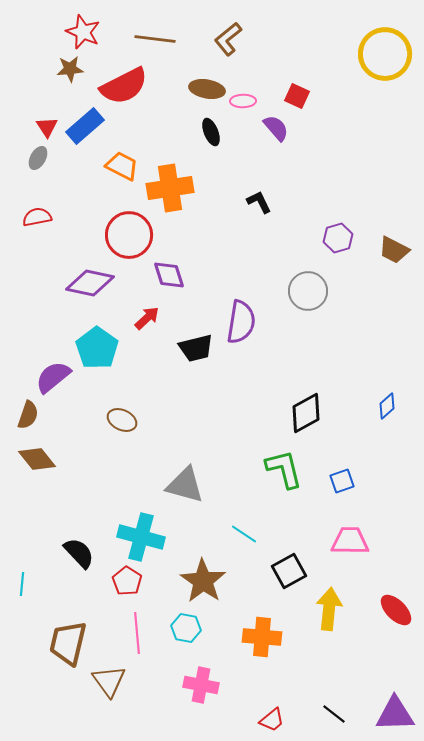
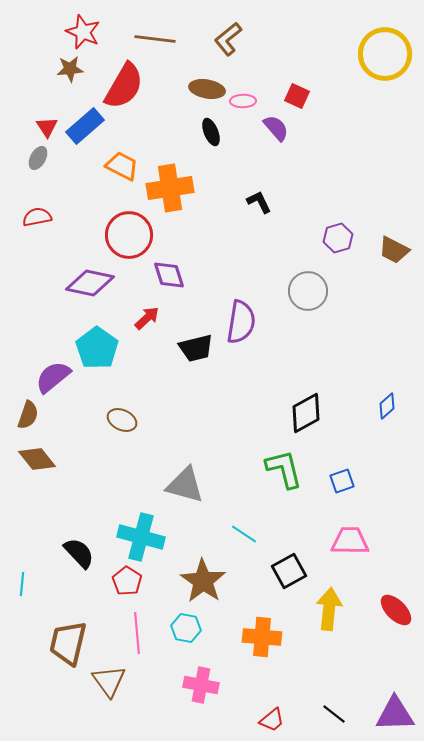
red semicircle at (124, 86): rotated 33 degrees counterclockwise
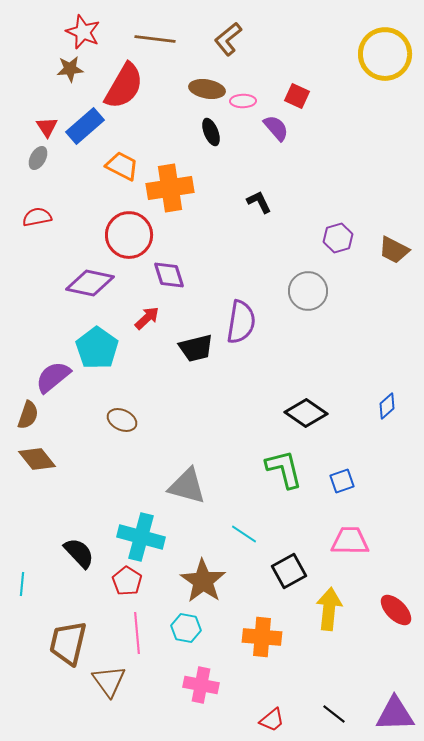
black diamond at (306, 413): rotated 63 degrees clockwise
gray triangle at (185, 485): moved 2 px right, 1 px down
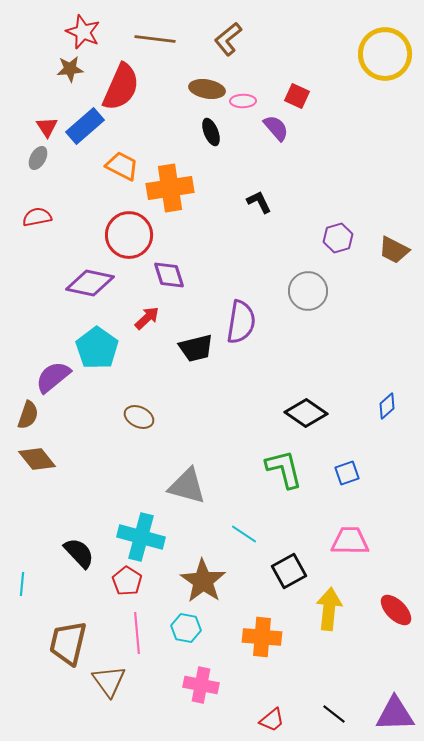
red semicircle at (124, 86): moved 3 px left, 1 px down; rotated 6 degrees counterclockwise
brown ellipse at (122, 420): moved 17 px right, 3 px up
blue square at (342, 481): moved 5 px right, 8 px up
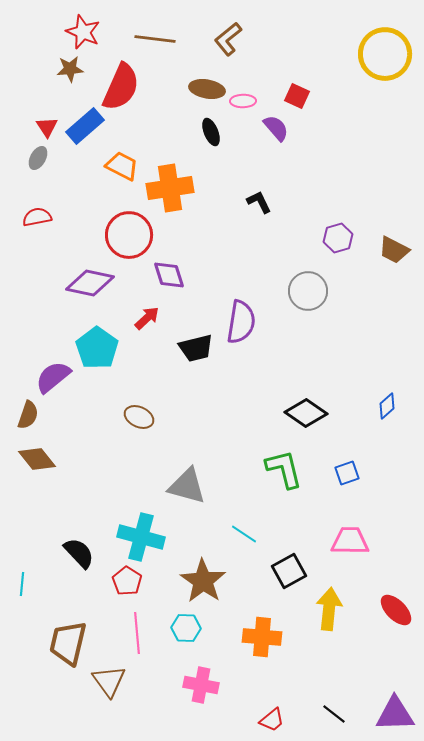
cyan hexagon at (186, 628): rotated 8 degrees counterclockwise
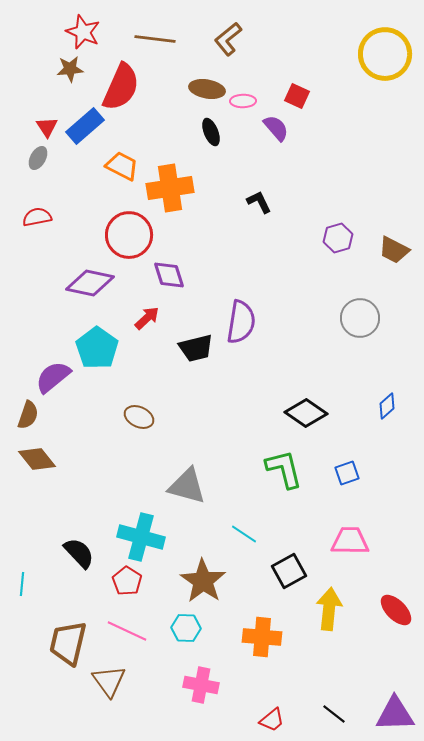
gray circle at (308, 291): moved 52 px right, 27 px down
pink line at (137, 633): moved 10 px left, 2 px up; rotated 60 degrees counterclockwise
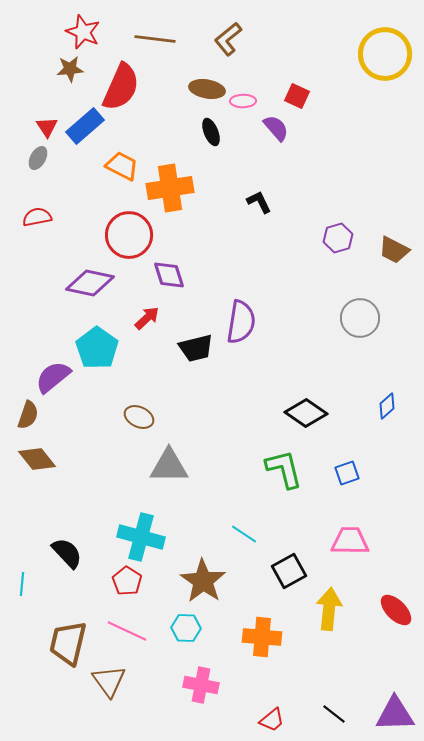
gray triangle at (187, 486): moved 18 px left, 20 px up; rotated 15 degrees counterclockwise
black semicircle at (79, 553): moved 12 px left
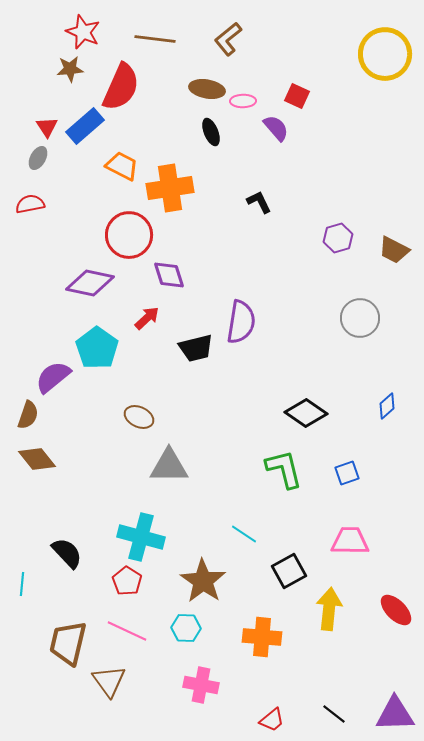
red semicircle at (37, 217): moved 7 px left, 13 px up
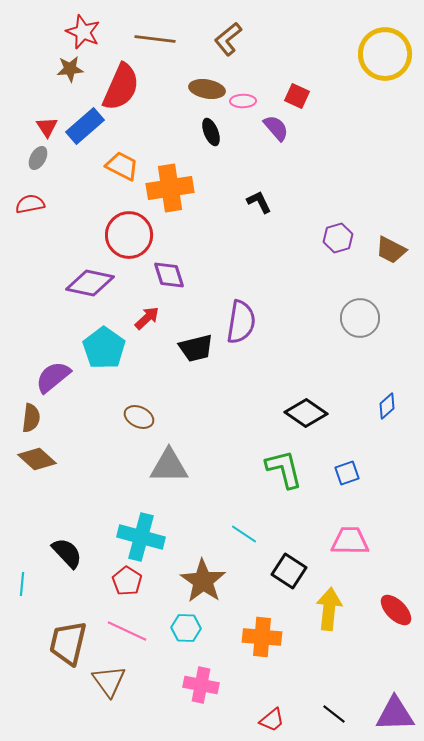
brown trapezoid at (394, 250): moved 3 px left
cyan pentagon at (97, 348): moved 7 px right
brown semicircle at (28, 415): moved 3 px right, 3 px down; rotated 12 degrees counterclockwise
brown diamond at (37, 459): rotated 9 degrees counterclockwise
black square at (289, 571): rotated 28 degrees counterclockwise
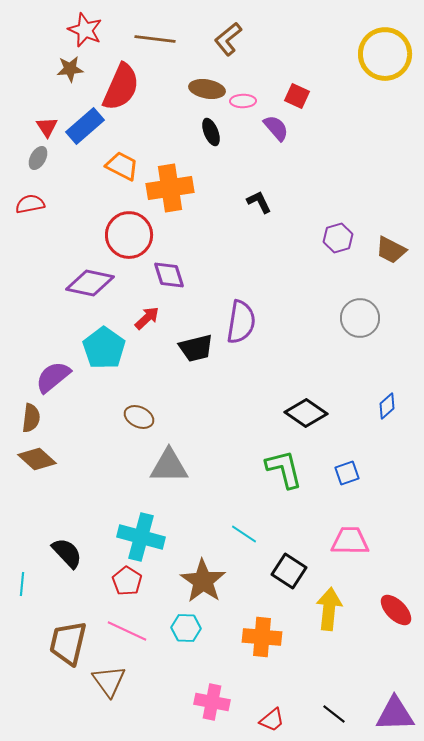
red star at (83, 32): moved 2 px right, 2 px up
pink cross at (201, 685): moved 11 px right, 17 px down
